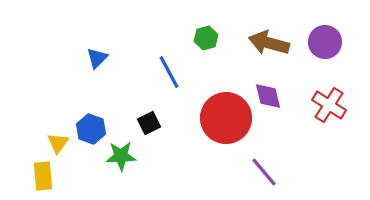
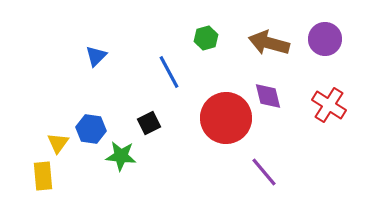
purple circle: moved 3 px up
blue triangle: moved 1 px left, 2 px up
blue hexagon: rotated 12 degrees counterclockwise
green star: rotated 8 degrees clockwise
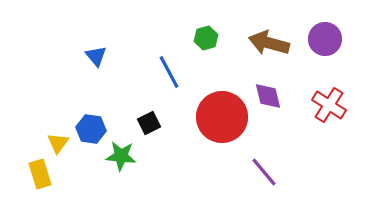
blue triangle: rotated 25 degrees counterclockwise
red circle: moved 4 px left, 1 px up
yellow rectangle: moved 3 px left, 2 px up; rotated 12 degrees counterclockwise
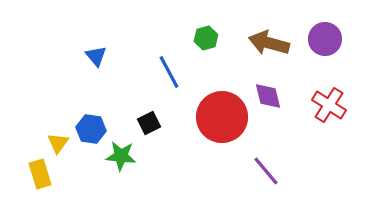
purple line: moved 2 px right, 1 px up
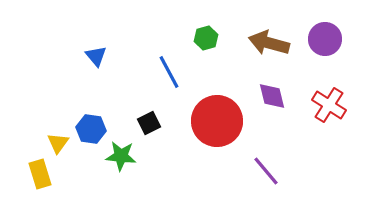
purple diamond: moved 4 px right
red circle: moved 5 px left, 4 px down
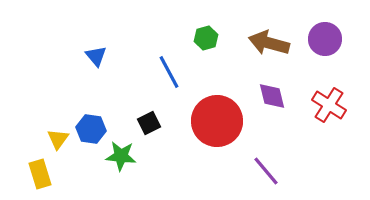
yellow triangle: moved 4 px up
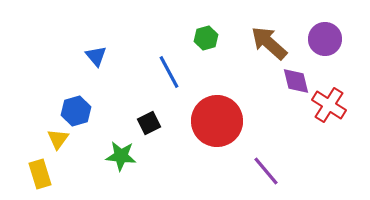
brown arrow: rotated 27 degrees clockwise
purple diamond: moved 24 px right, 15 px up
blue hexagon: moved 15 px left, 18 px up; rotated 24 degrees counterclockwise
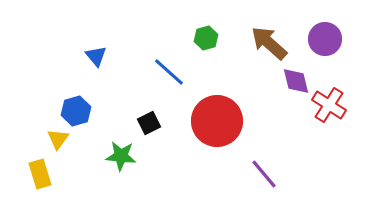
blue line: rotated 20 degrees counterclockwise
purple line: moved 2 px left, 3 px down
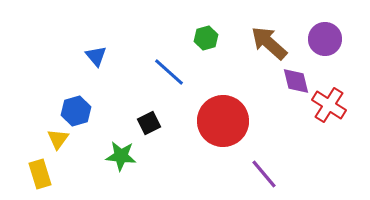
red circle: moved 6 px right
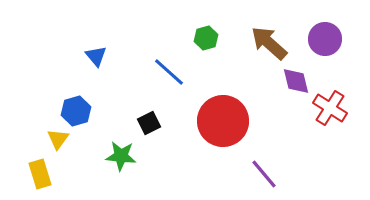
red cross: moved 1 px right, 3 px down
